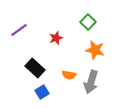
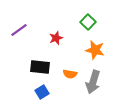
black rectangle: moved 5 px right, 1 px up; rotated 36 degrees counterclockwise
orange semicircle: moved 1 px right, 1 px up
gray arrow: moved 2 px right
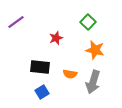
purple line: moved 3 px left, 8 px up
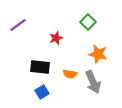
purple line: moved 2 px right, 3 px down
orange star: moved 3 px right, 4 px down
gray arrow: rotated 40 degrees counterclockwise
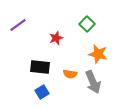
green square: moved 1 px left, 2 px down
